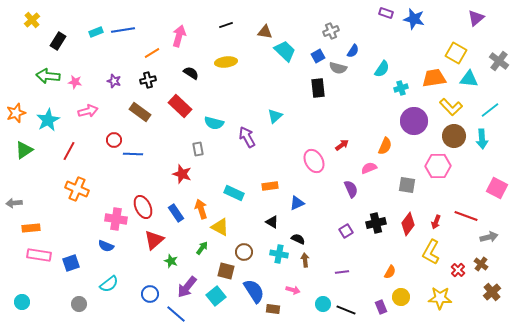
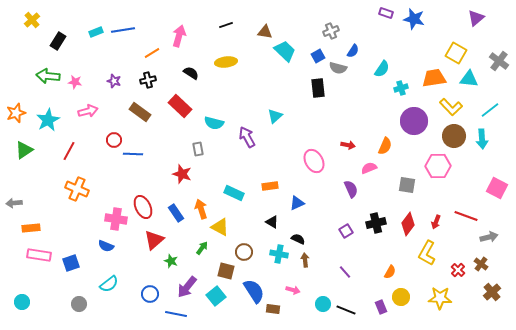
red arrow at (342, 145): moved 6 px right; rotated 48 degrees clockwise
yellow L-shape at (431, 252): moved 4 px left, 1 px down
purple line at (342, 272): moved 3 px right; rotated 56 degrees clockwise
blue line at (176, 314): rotated 30 degrees counterclockwise
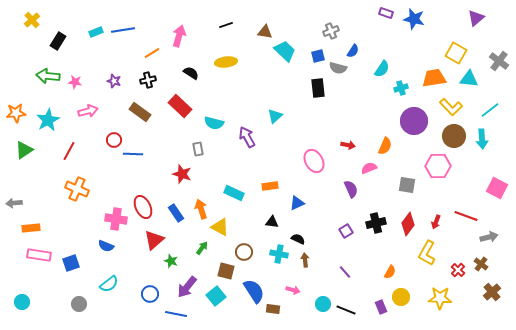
blue square at (318, 56): rotated 16 degrees clockwise
orange star at (16, 113): rotated 12 degrees clockwise
black triangle at (272, 222): rotated 24 degrees counterclockwise
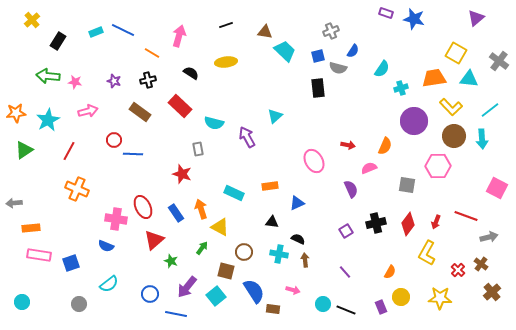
blue line at (123, 30): rotated 35 degrees clockwise
orange line at (152, 53): rotated 63 degrees clockwise
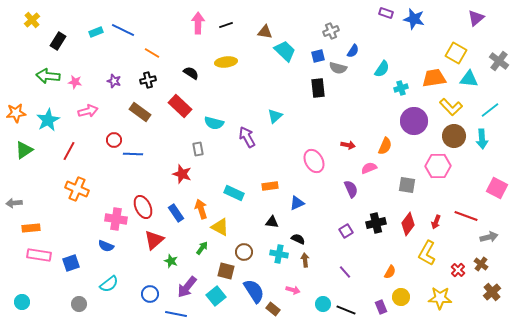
pink arrow at (179, 36): moved 19 px right, 13 px up; rotated 15 degrees counterclockwise
brown rectangle at (273, 309): rotated 32 degrees clockwise
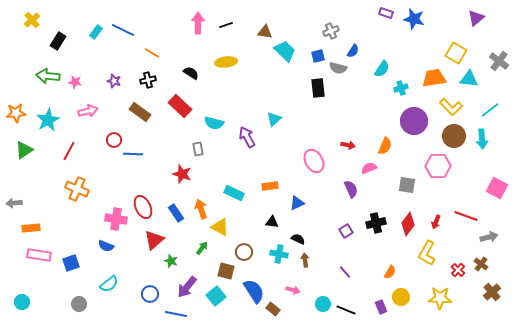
cyan rectangle at (96, 32): rotated 32 degrees counterclockwise
cyan triangle at (275, 116): moved 1 px left, 3 px down
